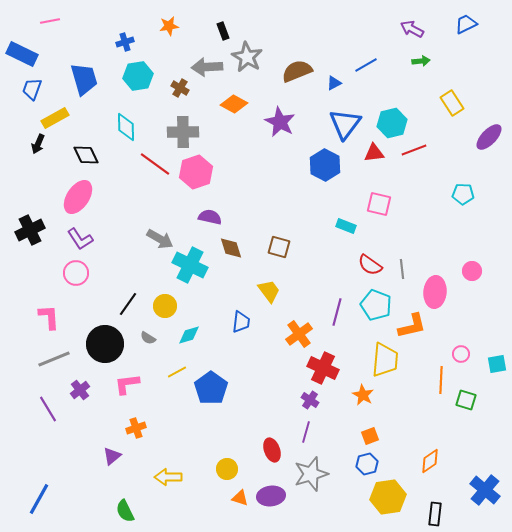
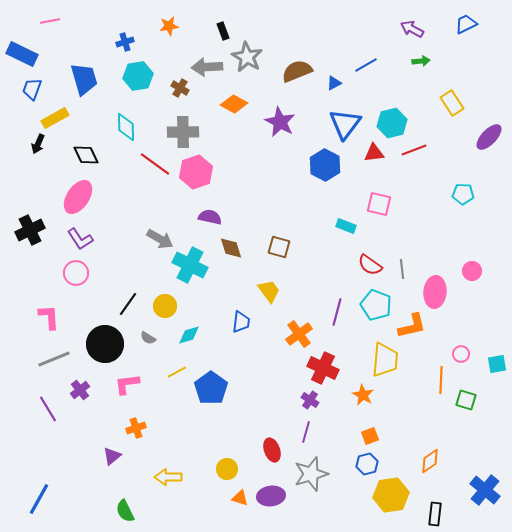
yellow hexagon at (388, 497): moved 3 px right, 2 px up
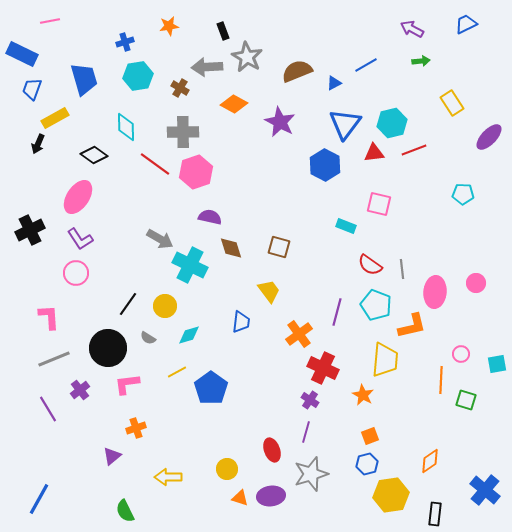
black diamond at (86, 155): moved 8 px right; rotated 28 degrees counterclockwise
pink circle at (472, 271): moved 4 px right, 12 px down
black circle at (105, 344): moved 3 px right, 4 px down
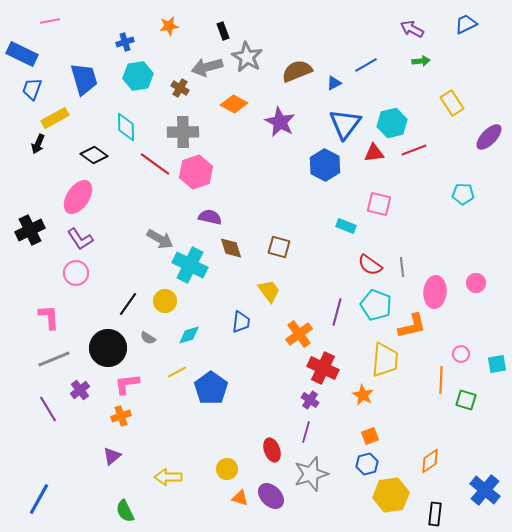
gray arrow at (207, 67): rotated 12 degrees counterclockwise
gray line at (402, 269): moved 2 px up
yellow circle at (165, 306): moved 5 px up
orange cross at (136, 428): moved 15 px left, 12 px up
purple ellipse at (271, 496): rotated 52 degrees clockwise
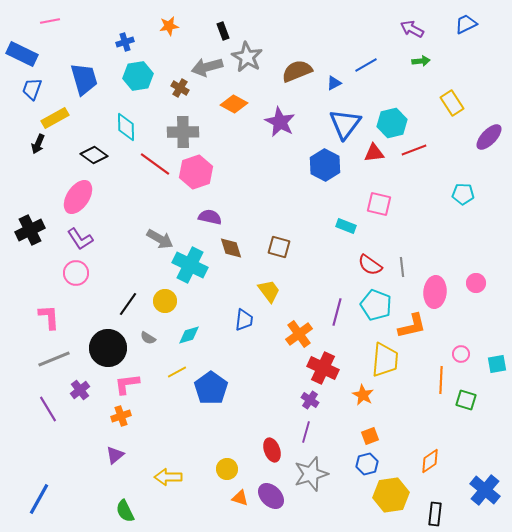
blue trapezoid at (241, 322): moved 3 px right, 2 px up
purple triangle at (112, 456): moved 3 px right, 1 px up
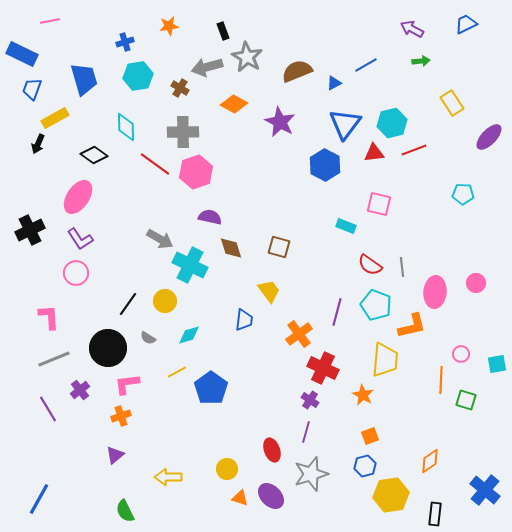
blue hexagon at (367, 464): moved 2 px left, 2 px down
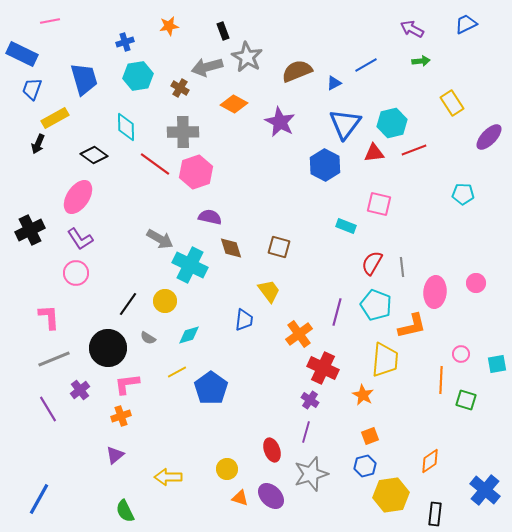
red semicircle at (370, 265): moved 2 px right, 2 px up; rotated 85 degrees clockwise
